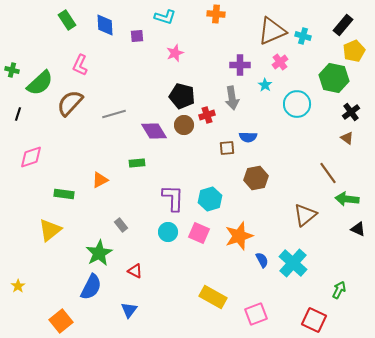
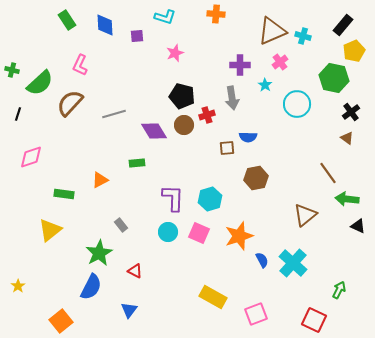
black triangle at (358, 229): moved 3 px up
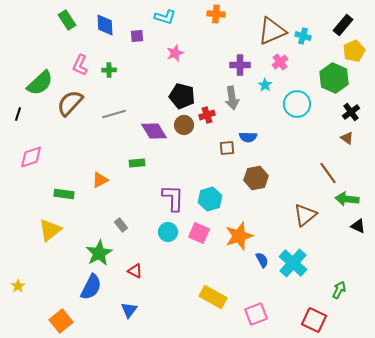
green cross at (12, 70): moved 97 px right; rotated 16 degrees counterclockwise
green hexagon at (334, 78): rotated 12 degrees clockwise
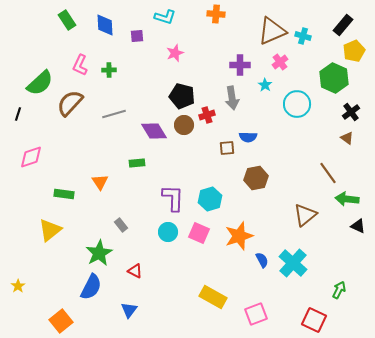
orange triangle at (100, 180): moved 2 px down; rotated 36 degrees counterclockwise
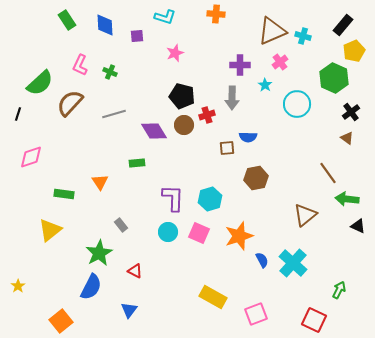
green cross at (109, 70): moved 1 px right, 2 px down; rotated 24 degrees clockwise
gray arrow at (232, 98): rotated 10 degrees clockwise
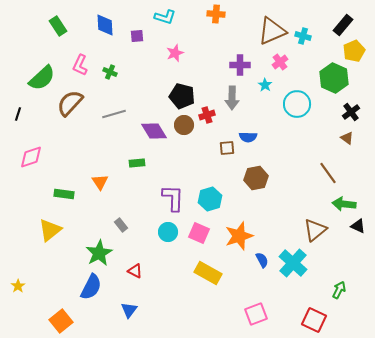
green rectangle at (67, 20): moved 9 px left, 6 px down
green semicircle at (40, 83): moved 2 px right, 5 px up
green arrow at (347, 199): moved 3 px left, 5 px down
brown triangle at (305, 215): moved 10 px right, 15 px down
yellow rectangle at (213, 297): moved 5 px left, 24 px up
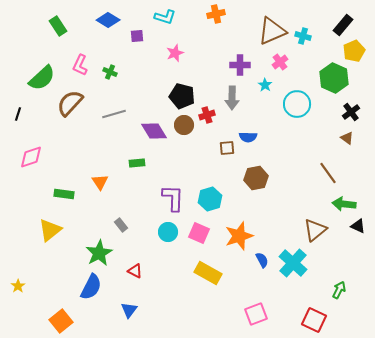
orange cross at (216, 14): rotated 18 degrees counterclockwise
blue diamond at (105, 25): moved 3 px right, 5 px up; rotated 55 degrees counterclockwise
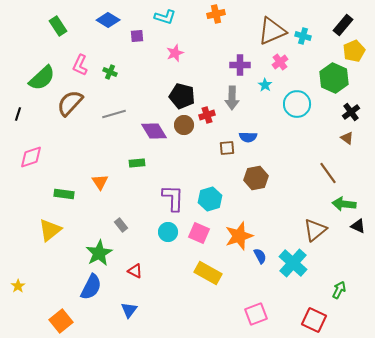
blue semicircle at (262, 260): moved 2 px left, 4 px up
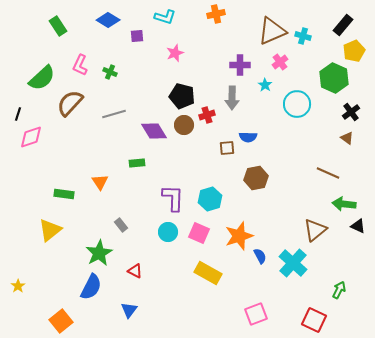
pink diamond at (31, 157): moved 20 px up
brown line at (328, 173): rotated 30 degrees counterclockwise
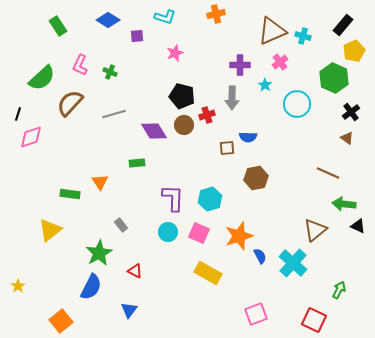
green rectangle at (64, 194): moved 6 px right
